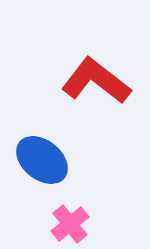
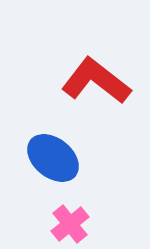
blue ellipse: moved 11 px right, 2 px up
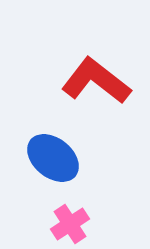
pink cross: rotated 6 degrees clockwise
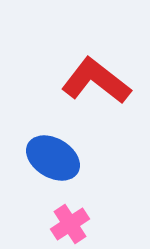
blue ellipse: rotated 8 degrees counterclockwise
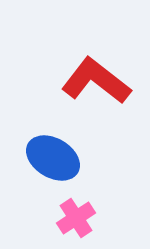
pink cross: moved 6 px right, 6 px up
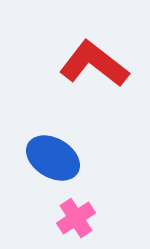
red L-shape: moved 2 px left, 17 px up
